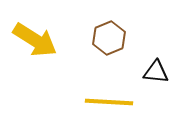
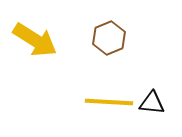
black triangle: moved 4 px left, 31 px down
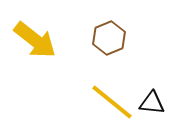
yellow arrow: rotated 6 degrees clockwise
yellow line: moved 3 px right; rotated 36 degrees clockwise
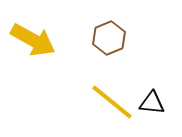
yellow arrow: moved 2 px left; rotated 9 degrees counterclockwise
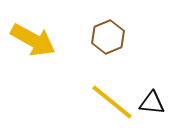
brown hexagon: moved 1 px left, 1 px up
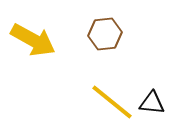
brown hexagon: moved 3 px left, 3 px up; rotated 16 degrees clockwise
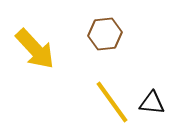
yellow arrow: moved 2 px right, 9 px down; rotated 18 degrees clockwise
yellow line: rotated 15 degrees clockwise
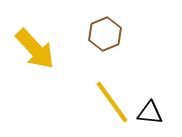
brown hexagon: rotated 16 degrees counterclockwise
black triangle: moved 2 px left, 10 px down
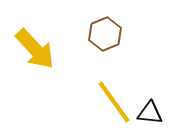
yellow line: moved 2 px right
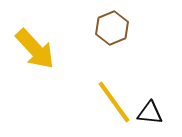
brown hexagon: moved 7 px right, 6 px up
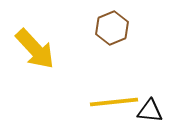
yellow line: rotated 60 degrees counterclockwise
black triangle: moved 2 px up
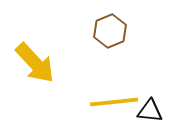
brown hexagon: moved 2 px left, 3 px down
yellow arrow: moved 14 px down
